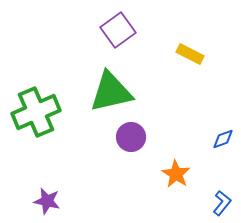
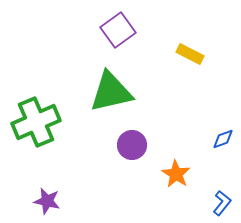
green cross: moved 10 px down
purple circle: moved 1 px right, 8 px down
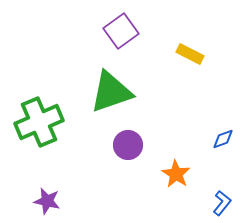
purple square: moved 3 px right, 1 px down
green triangle: rotated 6 degrees counterclockwise
green cross: moved 3 px right
purple circle: moved 4 px left
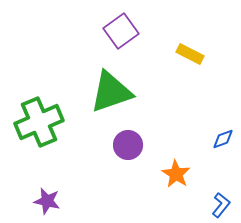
blue L-shape: moved 1 px left, 2 px down
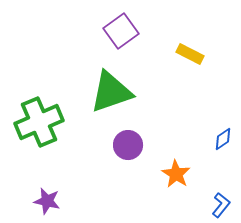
blue diamond: rotated 15 degrees counterclockwise
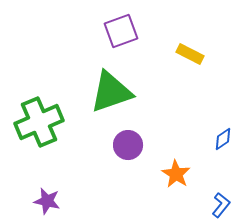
purple square: rotated 16 degrees clockwise
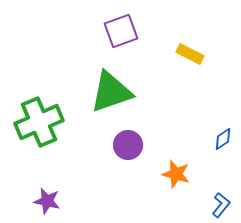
orange star: rotated 16 degrees counterclockwise
